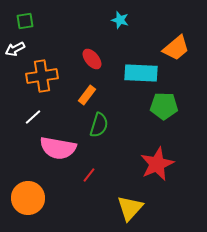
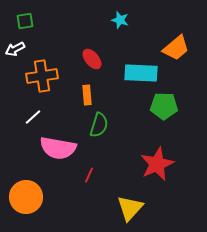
orange rectangle: rotated 42 degrees counterclockwise
red line: rotated 14 degrees counterclockwise
orange circle: moved 2 px left, 1 px up
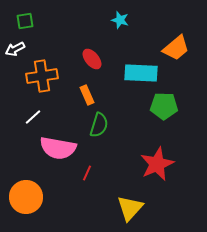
orange rectangle: rotated 18 degrees counterclockwise
red line: moved 2 px left, 2 px up
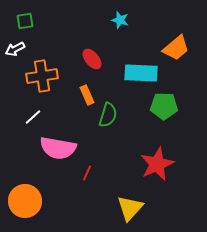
green semicircle: moved 9 px right, 10 px up
orange circle: moved 1 px left, 4 px down
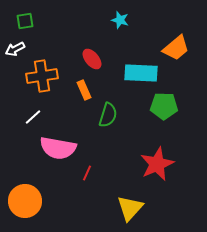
orange rectangle: moved 3 px left, 5 px up
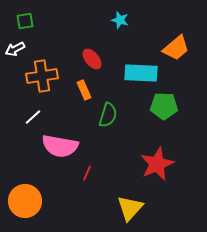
pink semicircle: moved 2 px right, 2 px up
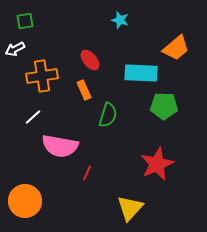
red ellipse: moved 2 px left, 1 px down
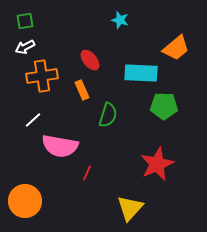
white arrow: moved 10 px right, 2 px up
orange rectangle: moved 2 px left
white line: moved 3 px down
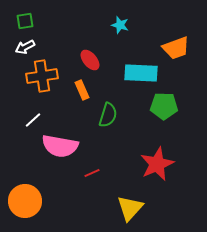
cyan star: moved 5 px down
orange trapezoid: rotated 20 degrees clockwise
red line: moved 5 px right; rotated 42 degrees clockwise
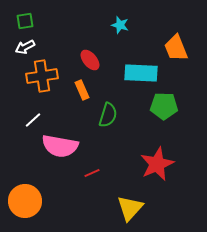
orange trapezoid: rotated 88 degrees clockwise
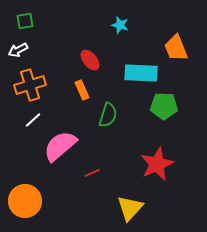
white arrow: moved 7 px left, 3 px down
orange cross: moved 12 px left, 9 px down; rotated 8 degrees counterclockwise
pink semicircle: rotated 129 degrees clockwise
